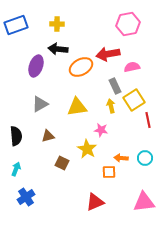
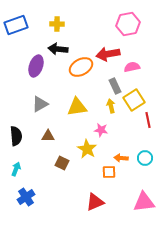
brown triangle: rotated 16 degrees clockwise
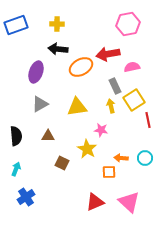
purple ellipse: moved 6 px down
pink triangle: moved 15 px left; rotated 50 degrees clockwise
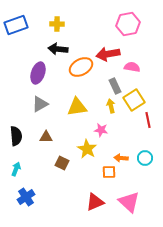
pink semicircle: rotated 21 degrees clockwise
purple ellipse: moved 2 px right, 1 px down
brown triangle: moved 2 px left, 1 px down
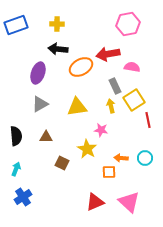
blue cross: moved 3 px left
